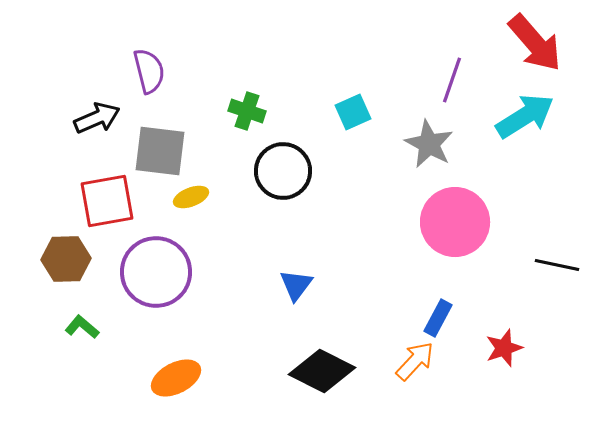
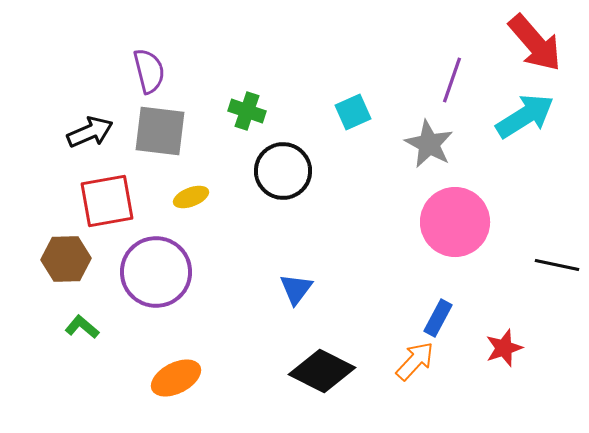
black arrow: moved 7 px left, 14 px down
gray square: moved 20 px up
blue triangle: moved 4 px down
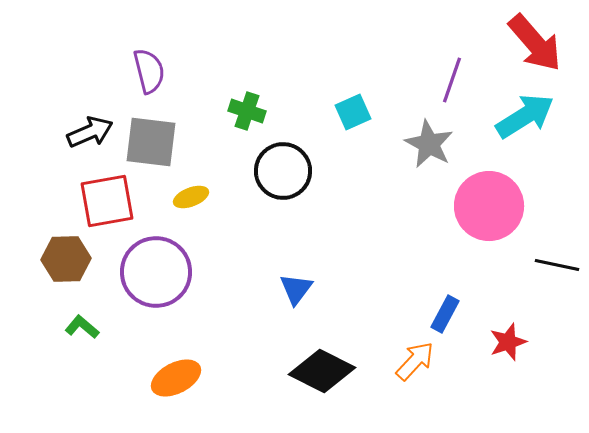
gray square: moved 9 px left, 11 px down
pink circle: moved 34 px right, 16 px up
blue rectangle: moved 7 px right, 4 px up
red star: moved 4 px right, 6 px up
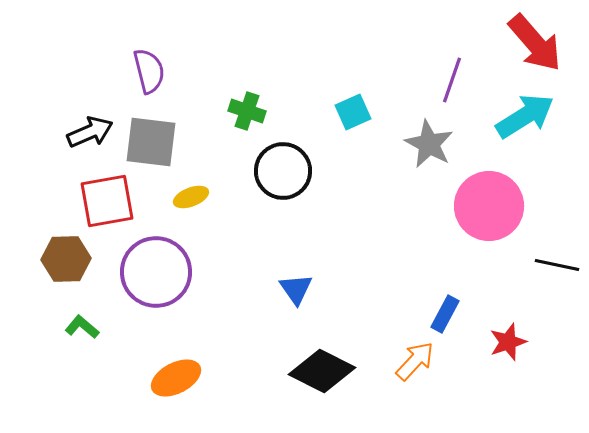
blue triangle: rotated 12 degrees counterclockwise
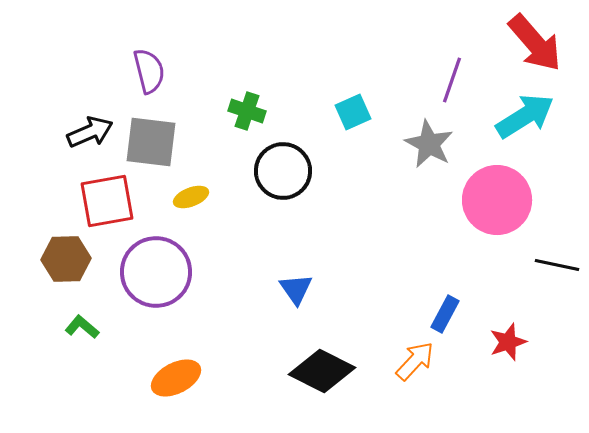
pink circle: moved 8 px right, 6 px up
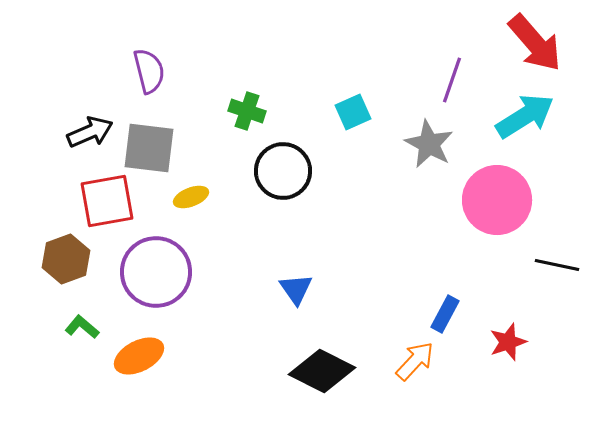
gray square: moved 2 px left, 6 px down
brown hexagon: rotated 18 degrees counterclockwise
orange ellipse: moved 37 px left, 22 px up
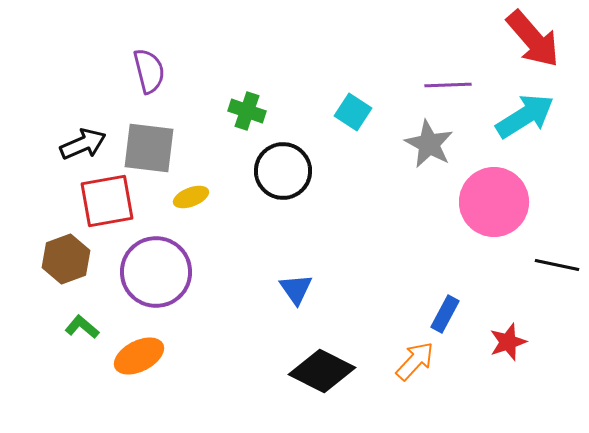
red arrow: moved 2 px left, 4 px up
purple line: moved 4 px left, 5 px down; rotated 69 degrees clockwise
cyan square: rotated 33 degrees counterclockwise
black arrow: moved 7 px left, 12 px down
pink circle: moved 3 px left, 2 px down
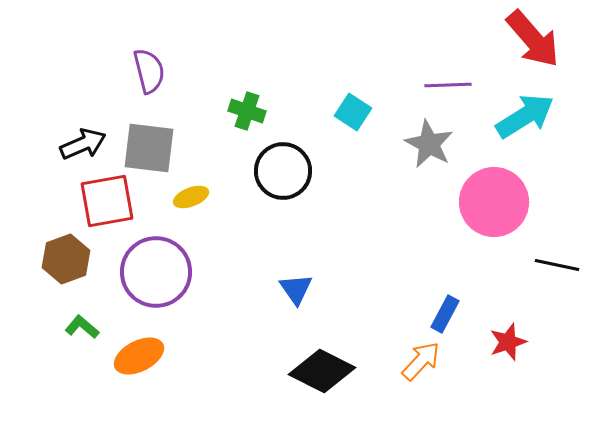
orange arrow: moved 6 px right
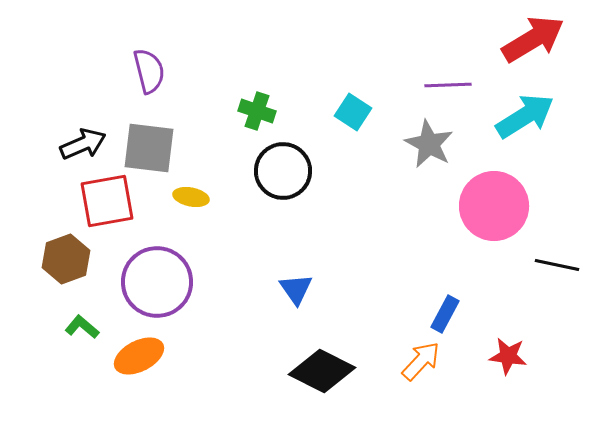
red arrow: rotated 80 degrees counterclockwise
green cross: moved 10 px right
yellow ellipse: rotated 32 degrees clockwise
pink circle: moved 4 px down
purple circle: moved 1 px right, 10 px down
red star: moved 14 px down; rotated 27 degrees clockwise
